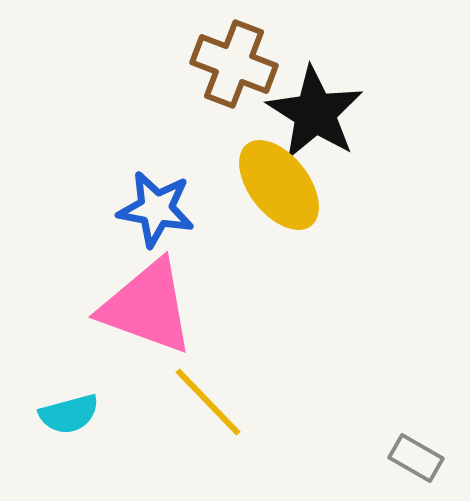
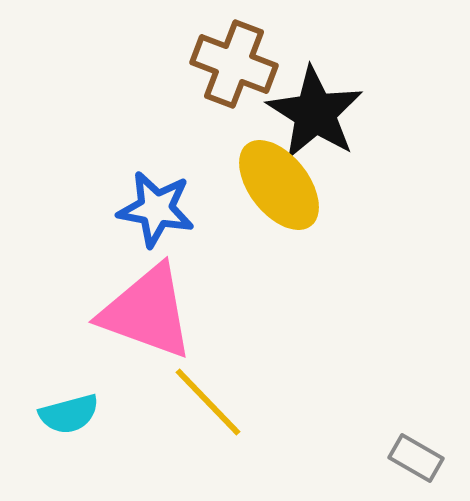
pink triangle: moved 5 px down
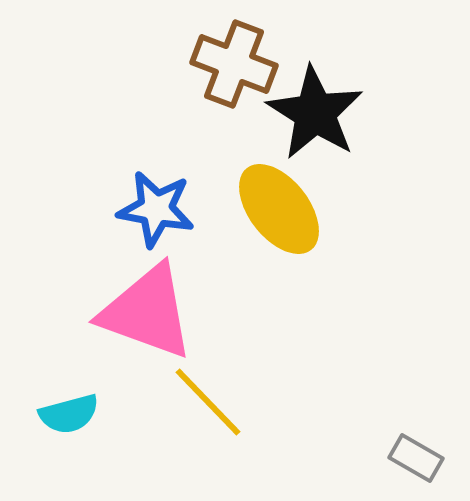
yellow ellipse: moved 24 px down
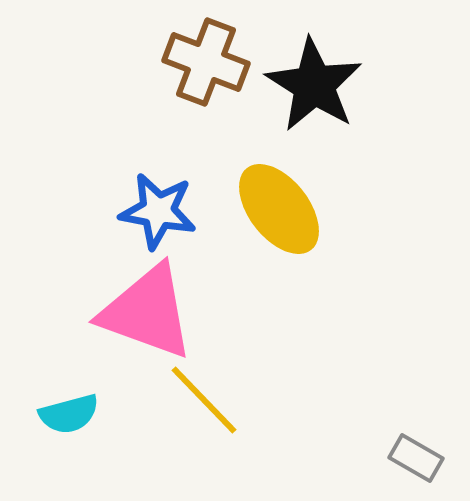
brown cross: moved 28 px left, 2 px up
black star: moved 1 px left, 28 px up
blue star: moved 2 px right, 2 px down
yellow line: moved 4 px left, 2 px up
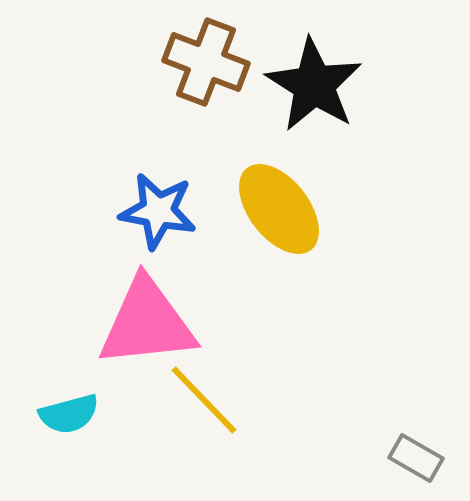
pink triangle: moved 11 px down; rotated 26 degrees counterclockwise
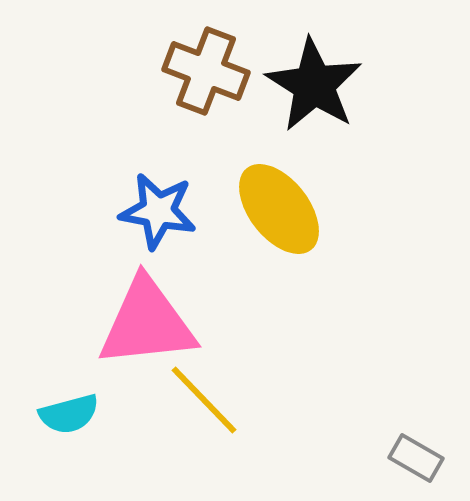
brown cross: moved 9 px down
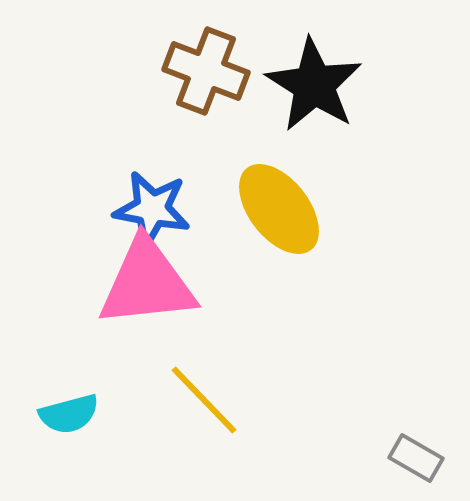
blue star: moved 6 px left, 2 px up
pink triangle: moved 40 px up
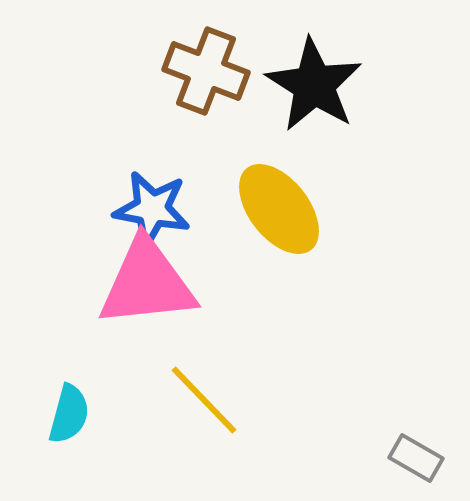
cyan semicircle: rotated 60 degrees counterclockwise
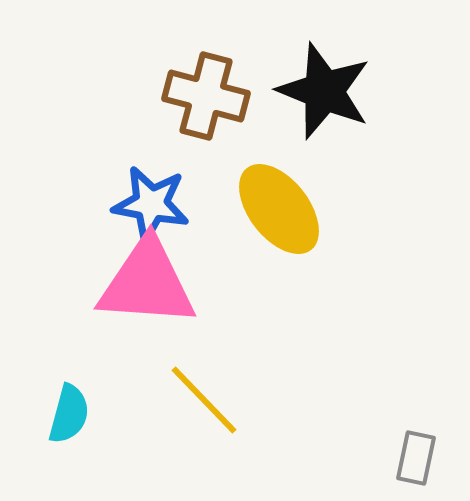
brown cross: moved 25 px down; rotated 6 degrees counterclockwise
black star: moved 10 px right, 6 px down; rotated 10 degrees counterclockwise
blue star: moved 1 px left, 5 px up
pink triangle: rotated 10 degrees clockwise
gray rectangle: rotated 72 degrees clockwise
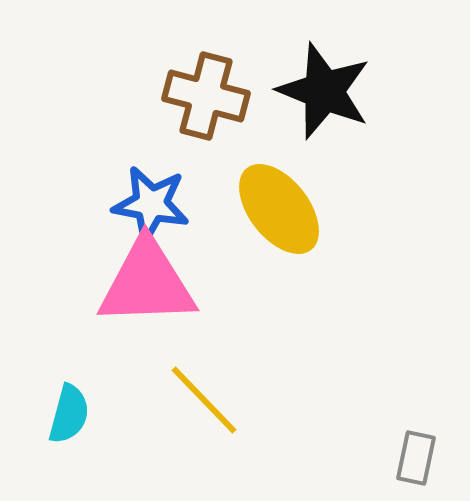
pink triangle: rotated 6 degrees counterclockwise
